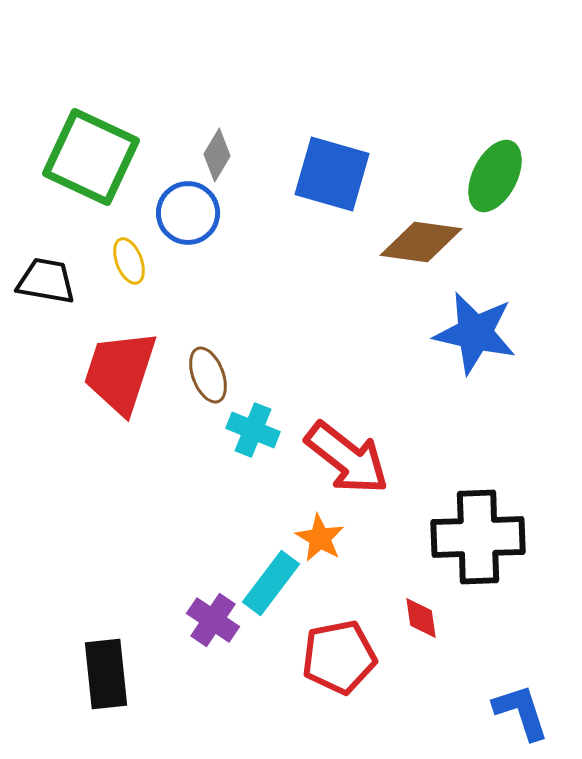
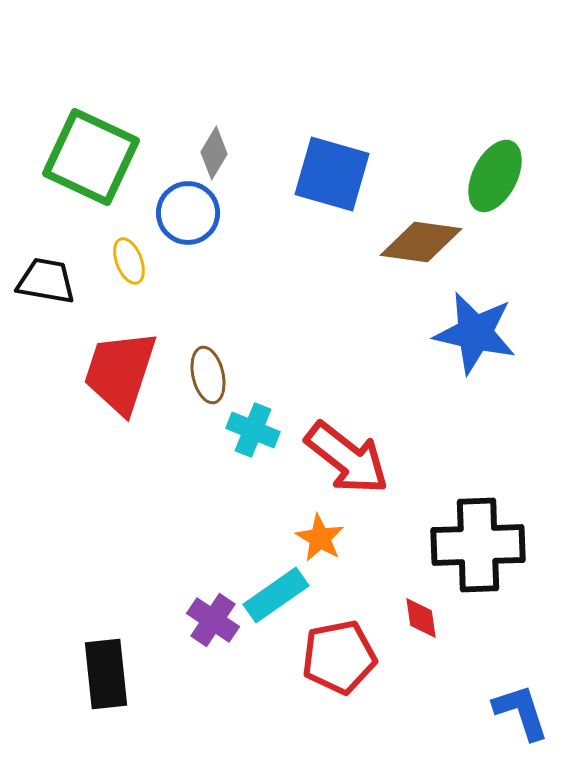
gray diamond: moved 3 px left, 2 px up
brown ellipse: rotated 8 degrees clockwise
black cross: moved 8 px down
cyan rectangle: moved 5 px right, 12 px down; rotated 18 degrees clockwise
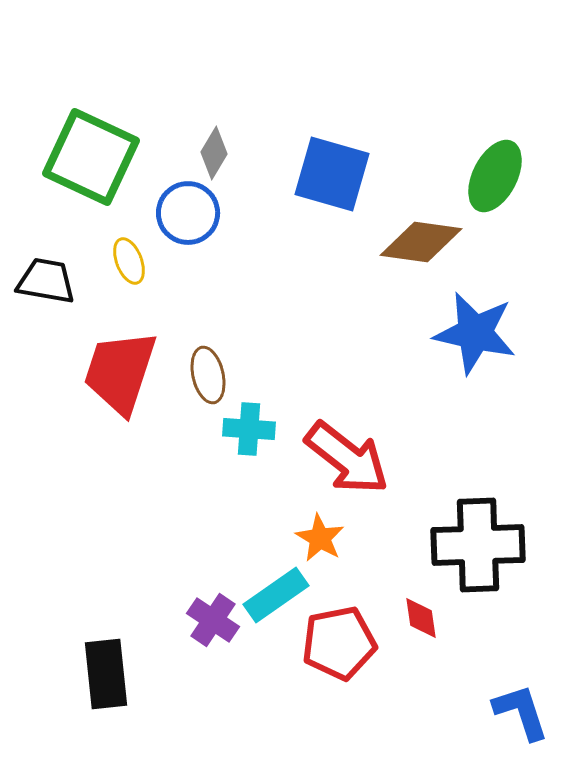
cyan cross: moved 4 px left, 1 px up; rotated 18 degrees counterclockwise
red pentagon: moved 14 px up
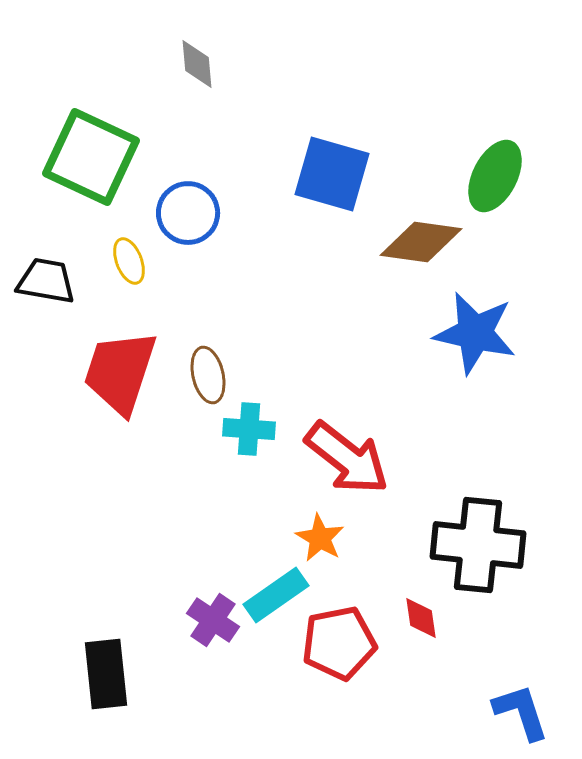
gray diamond: moved 17 px left, 89 px up; rotated 36 degrees counterclockwise
black cross: rotated 8 degrees clockwise
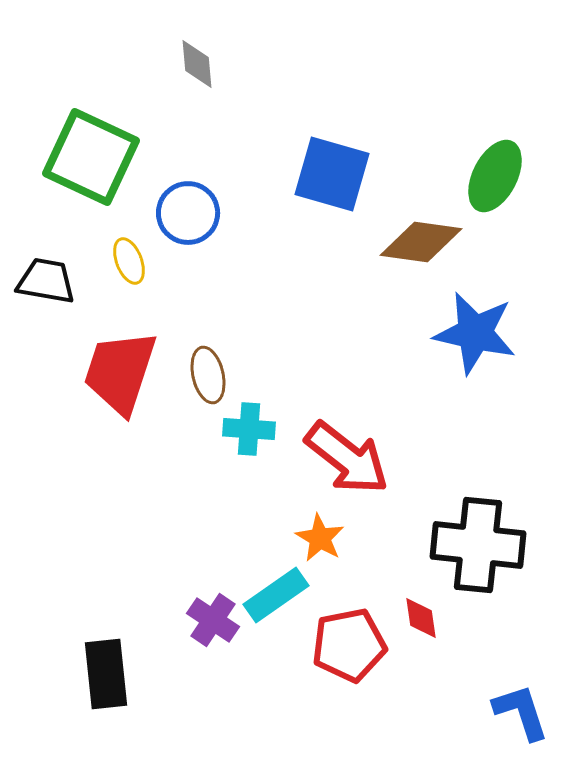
red pentagon: moved 10 px right, 2 px down
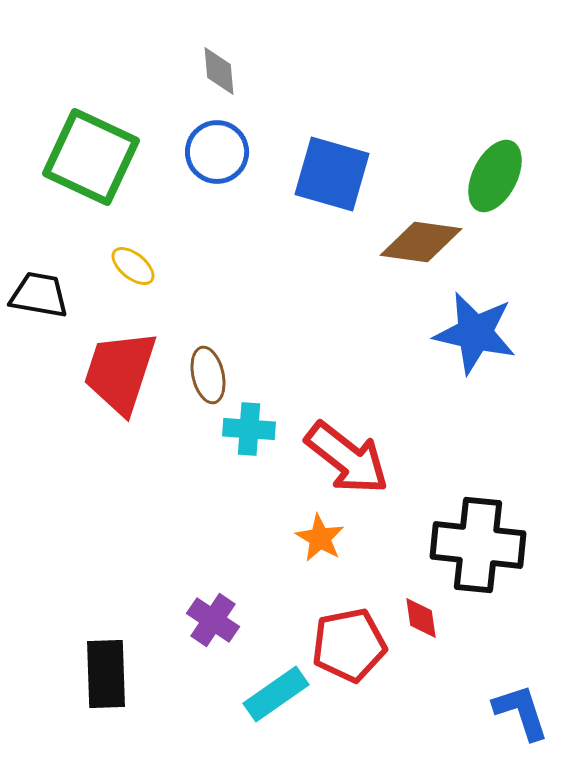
gray diamond: moved 22 px right, 7 px down
blue circle: moved 29 px right, 61 px up
yellow ellipse: moved 4 px right, 5 px down; rotated 30 degrees counterclockwise
black trapezoid: moved 7 px left, 14 px down
cyan rectangle: moved 99 px down
black rectangle: rotated 4 degrees clockwise
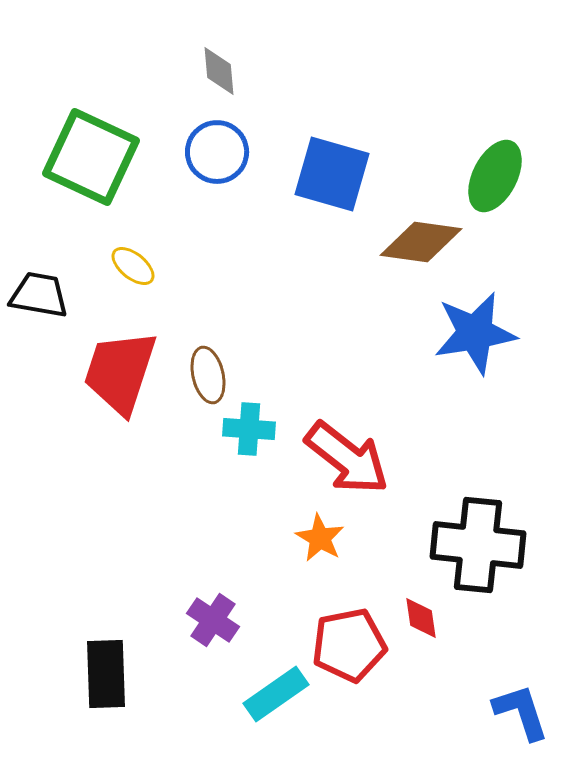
blue star: rotated 22 degrees counterclockwise
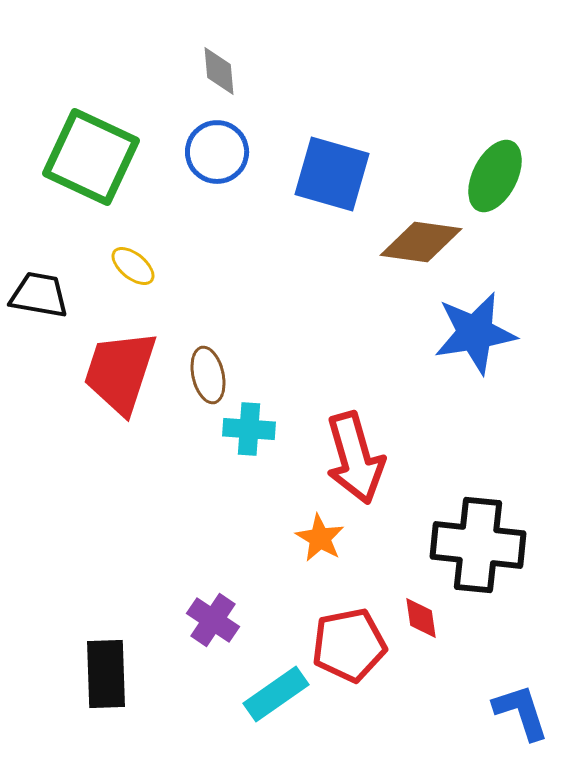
red arrow: moved 8 px right; rotated 36 degrees clockwise
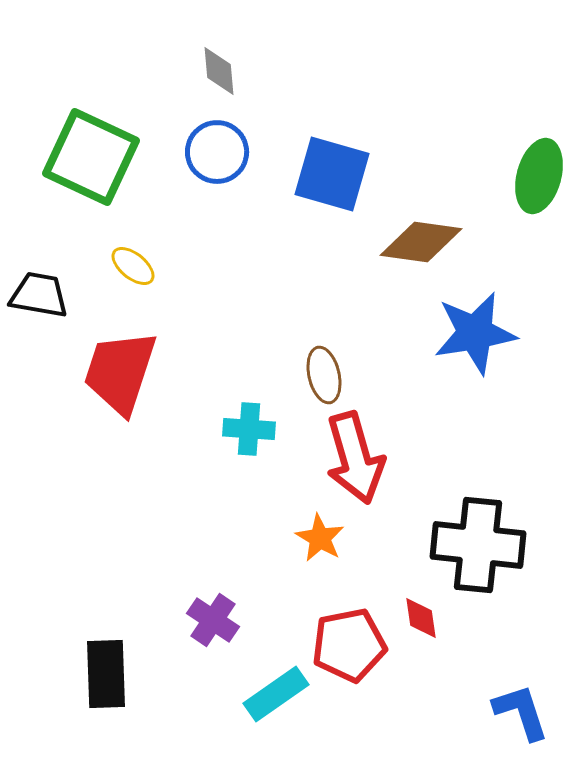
green ellipse: moved 44 px right; rotated 12 degrees counterclockwise
brown ellipse: moved 116 px right
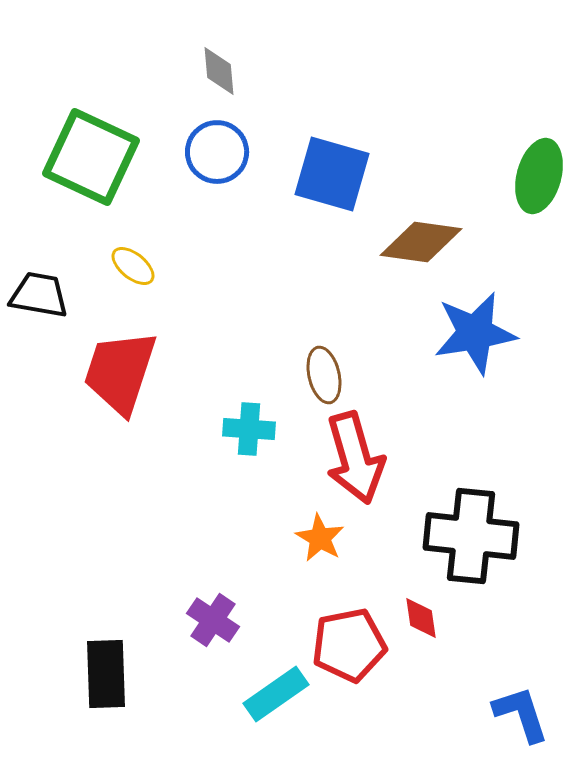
black cross: moved 7 px left, 9 px up
blue L-shape: moved 2 px down
